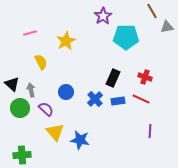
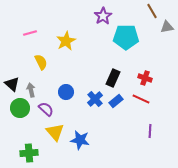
red cross: moved 1 px down
blue rectangle: moved 2 px left; rotated 32 degrees counterclockwise
green cross: moved 7 px right, 2 px up
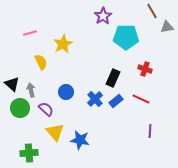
yellow star: moved 3 px left, 3 px down
red cross: moved 9 px up
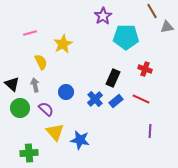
gray arrow: moved 4 px right, 5 px up
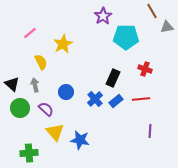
pink line: rotated 24 degrees counterclockwise
red line: rotated 30 degrees counterclockwise
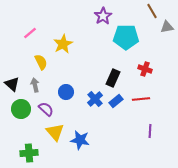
green circle: moved 1 px right, 1 px down
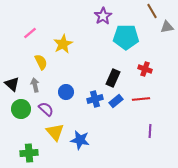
blue cross: rotated 28 degrees clockwise
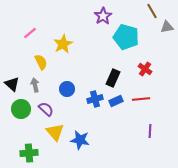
cyan pentagon: rotated 15 degrees clockwise
red cross: rotated 16 degrees clockwise
blue circle: moved 1 px right, 3 px up
blue rectangle: rotated 16 degrees clockwise
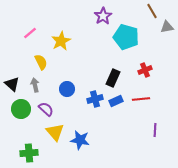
yellow star: moved 2 px left, 3 px up
red cross: moved 1 px down; rotated 32 degrees clockwise
purple line: moved 5 px right, 1 px up
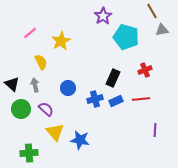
gray triangle: moved 5 px left, 3 px down
blue circle: moved 1 px right, 1 px up
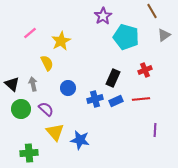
gray triangle: moved 2 px right, 5 px down; rotated 24 degrees counterclockwise
yellow semicircle: moved 6 px right, 1 px down
gray arrow: moved 2 px left, 1 px up
